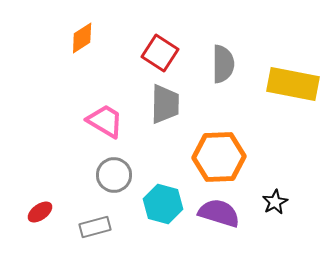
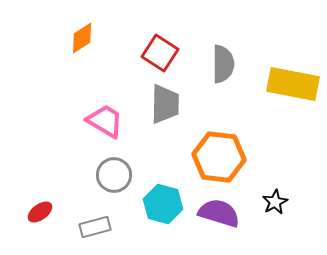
orange hexagon: rotated 9 degrees clockwise
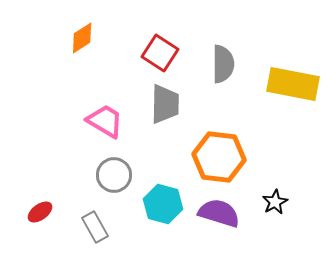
gray rectangle: rotated 76 degrees clockwise
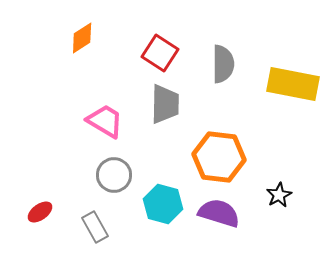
black star: moved 4 px right, 7 px up
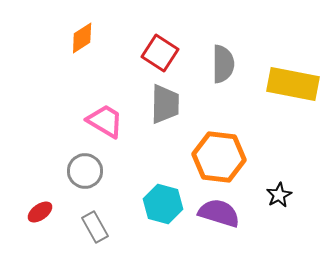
gray circle: moved 29 px left, 4 px up
